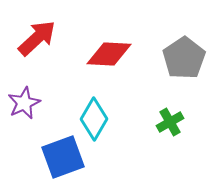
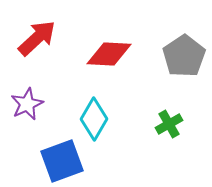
gray pentagon: moved 2 px up
purple star: moved 3 px right, 1 px down
green cross: moved 1 px left, 2 px down
blue square: moved 1 px left, 4 px down
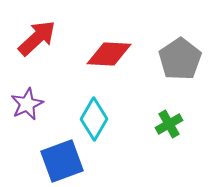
gray pentagon: moved 4 px left, 3 px down
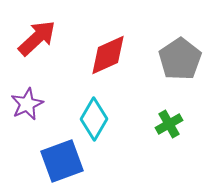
red diamond: moved 1 px left, 1 px down; rotated 27 degrees counterclockwise
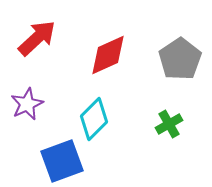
cyan diamond: rotated 15 degrees clockwise
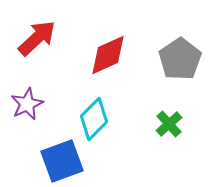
green cross: rotated 12 degrees counterclockwise
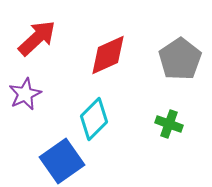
purple star: moved 2 px left, 10 px up
green cross: rotated 28 degrees counterclockwise
blue square: rotated 15 degrees counterclockwise
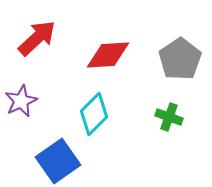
red diamond: rotated 21 degrees clockwise
purple star: moved 4 px left, 7 px down
cyan diamond: moved 5 px up
green cross: moved 7 px up
blue square: moved 4 px left
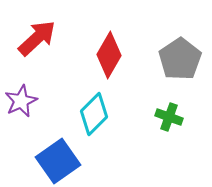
red diamond: moved 1 px right; rotated 57 degrees counterclockwise
